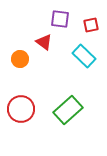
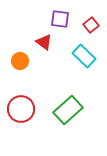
red square: rotated 28 degrees counterclockwise
orange circle: moved 2 px down
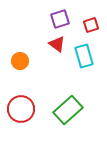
purple square: rotated 24 degrees counterclockwise
red square: rotated 21 degrees clockwise
red triangle: moved 13 px right, 2 px down
cyan rectangle: rotated 30 degrees clockwise
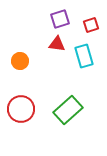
red triangle: rotated 30 degrees counterclockwise
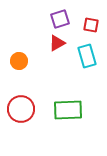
red square: rotated 28 degrees clockwise
red triangle: moved 1 px up; rotated 36 degrees counterclockwise
cyan rectangle: moved 3 px right
orange circle: moved 1 px left
green rectangle: rotated 40 degrees clockwise
